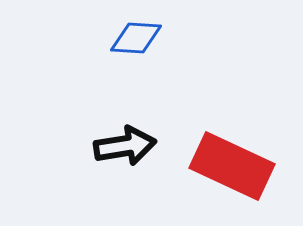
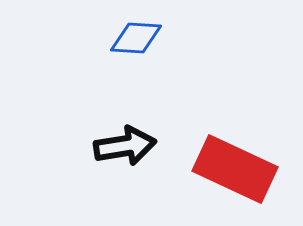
red rectangle: moved 3 px right, 3 px down
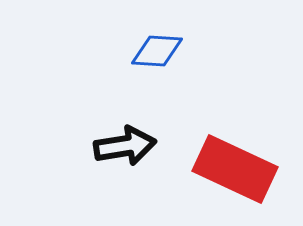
blue diamond: moved 21 px right, 13 px down
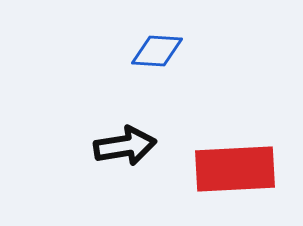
red rectangle: rotated 28 degrees counterclockwise
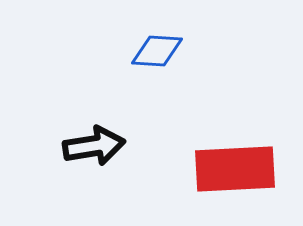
black arrow: moved 31 px left
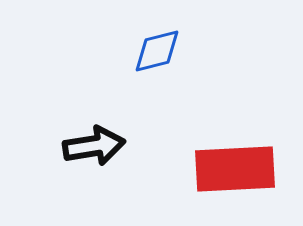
blue diamond: rotated 18 degrees counterclockwise
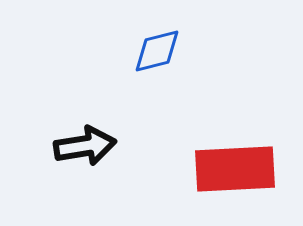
black arrow: moved 9 px left
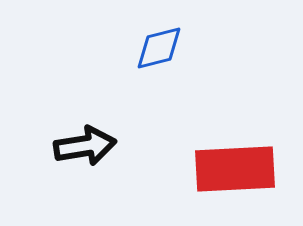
blue diamond: moved 2 px right, 3 px up
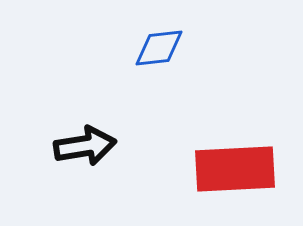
blue diamond: rotated 8 degrees clockwise
